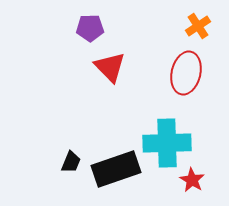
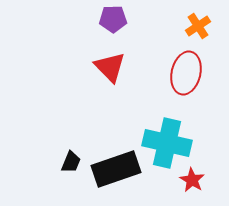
purple pentagon: moved 23 px right, 9 px up
cyan cross: rotated 15 degrees clockwise
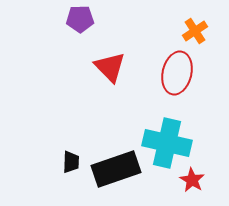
purple pentagon: moved 33 px left
orange cross: moved 3 px left, 5 px down
red ellipse: moved 9 px left
black trapezoid: rotated 20 degrees counterclockwise
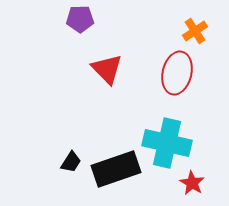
red triangle: moved 3 px left, 2 px down
black trapezoid: rotated 30 degrees clockwise
red star: moved 3 px down
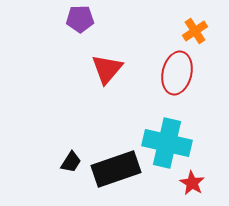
red triangle: rotated 24 degrees clockwise
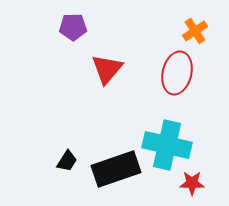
purple pentagon: moved 7 px left, 8 px down
cyan cross: moved 2 px down
black trapezoid: moved 4 px left, 1 px up
red star: rotated 30 degrees counterclockwise
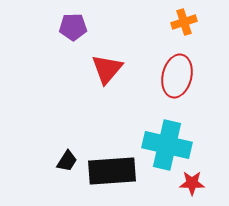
orange cross: moved 11 px left, 9 px up; rotated 15 degrees clockwise
red ellipse: moved 3 px down
black rectangle: moved 4 px left, 2 px down; rotated 15 degrees clockwise
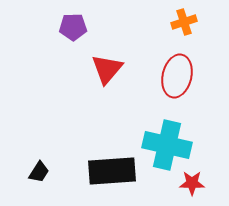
black trapezoid: moved 28 px left, 11 px down
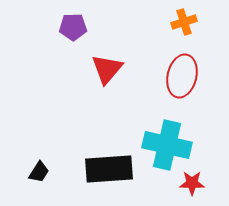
red ellipse: moved 5 px right
black rectangle: moved 3 px left, 2 px up
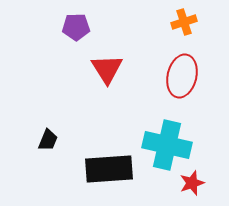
purple pentagon: moved 3 px right
red triangle: rotated 12 degrees counterclockwise
black trapezoid: moved 9 px right, 32 px up; rotated 10 degrees counterclockwise
red star: rotated 20 degrees counterclockwise
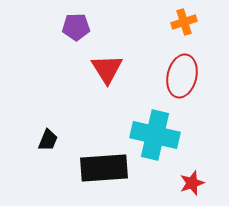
cyan cross: moved 12 px left, 10 px up
black rectangle: moved 5 px left, 1 px up
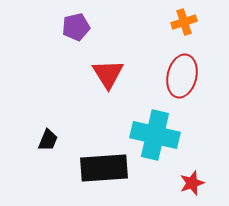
purple pentagon: rotated 12 degrees counterclockwise
red triangle: moved 1 px right, 5 px down
